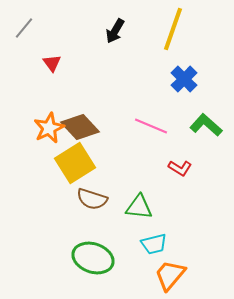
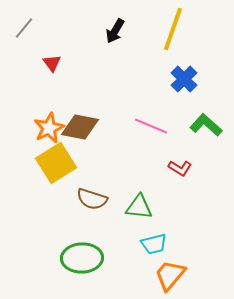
brown diamond: rotated 36 degrees counterclockwise
yellow square: moved 19 px left
green ellipse: moved 11 px left; rotated 21 degrees counterclockwise
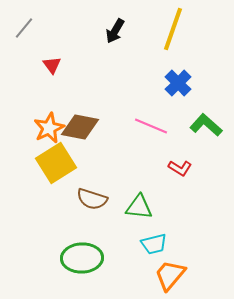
red triangle: moved 2 px down
blue cross: moved 6 px left, 4 px down
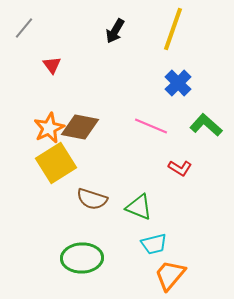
green triangle: rotated 16 degrees clockwise
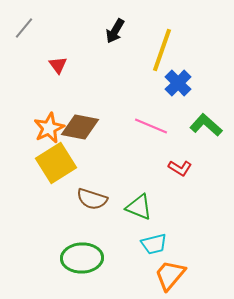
yellow line: moved 11 px left, 21 px down
red triangle: moved 6 px right
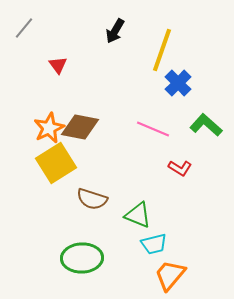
pink line: moved 2 px right, 3 px down
green triangle: moved 1 px left, 8 px down
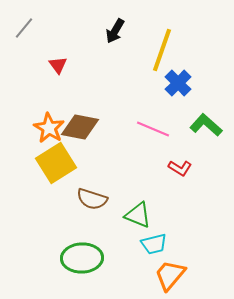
orange star: rotated 16 degrees counterclockwise
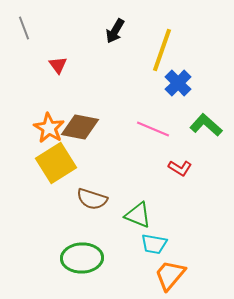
gray line: rotated 60 degrees counterclockwise
cyan trapezoid: rotated 24 degrees clockwise
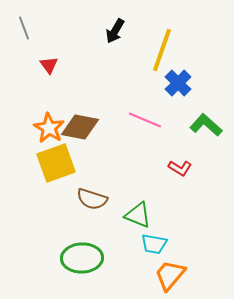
red triangle: moved 9 px left
pink line: moved 8 px left, 9 px up
yellow square: rotated 12 degrees clockwise
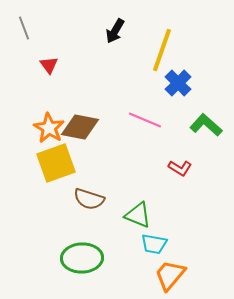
brown semicircle: moved 3 px left
